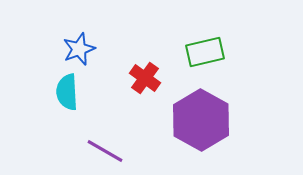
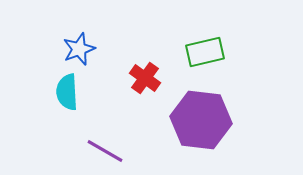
purple hexagon: rotated 22 degrees counterclockwise
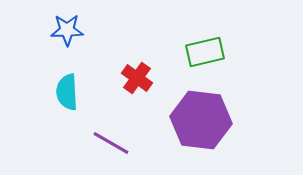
blue star: moved 12 px left, 19 px up; rotated 20 degrees clockwise
red cross: moved 8 px left
purple line: moved 6 px right, 8 px up
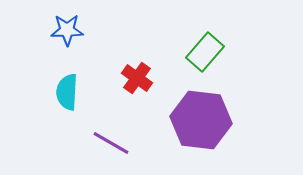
green rectangle: rotated 36 degrees counterclockwise
cyan semicircle: rotated 6 degrees clockwise
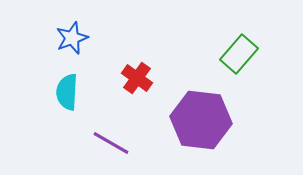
blue star: moved 5 px right, 8 px down; rotated 20 degrees counterclockwise
green rectangle: moved 34 px right, 2 px down
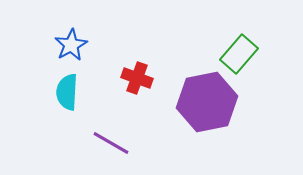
blue star: moved 1 px left, 7 px down; rotated 8 degrees counterclockwise
red cross: rotated 16 degrees counterclockwise
purple hexagon: moved 6 px right, 18 px up; rotated 18 degrees counterclockwise
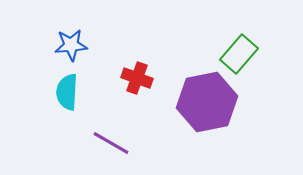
blue star: rotated 24 degrees clockwise
